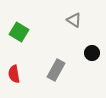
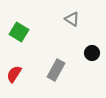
gray triangle: moved 2 px left, 1 px up
red semicircle: rotated 42 degrees clockwise
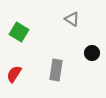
gray rectangle: rotated 20 degrees counterclockwise
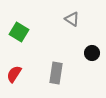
gray rectangle: moved 3 px down
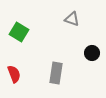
gray triangle: rotated 14 degrees counterclockwise
red semicircle: rotated 126 degrees clockwise
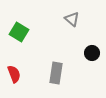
gray triangle: rotated 21 degrees clockwise
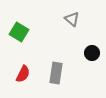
red semicircle: moved 9 px right; rotated 48 degrees clockwise
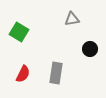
gray triangle: rotated 49 degrees counterclockwise
black circle: moved 2 px left, 4 px up
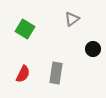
gray triangle: rotated 28 degrees counterclockwise
green square: moved 6 px right, 3 px up
black circle: moved 3 px right
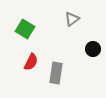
red semicircle: moved 8 px right, 12 px up
